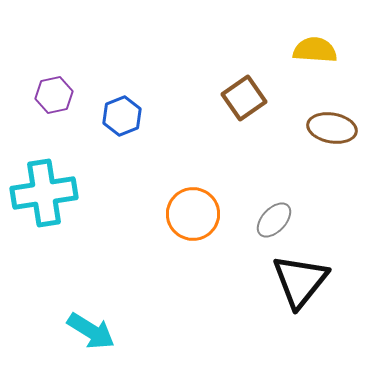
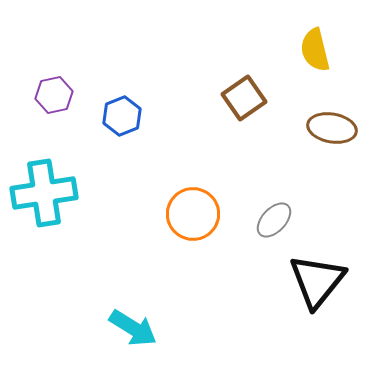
yellow semicircle: rotated 108 degrees counterclockwise
black triangle: moved 17 px right
cyan arrow: moved 42 px right, 3 px up
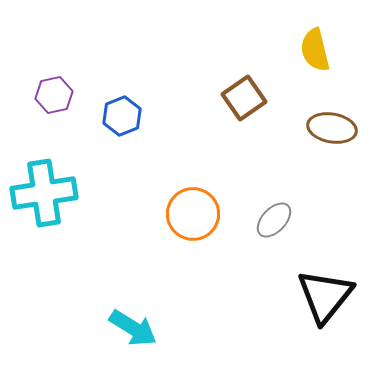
black triangle: moved 8 px right, 15 px down
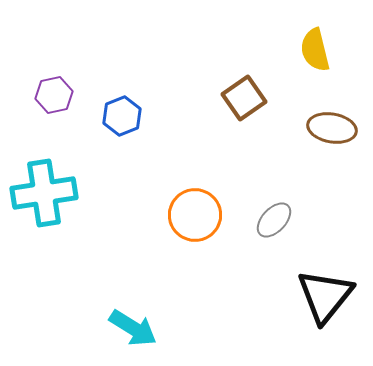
orange circle: moved 2 px right, 1 px down
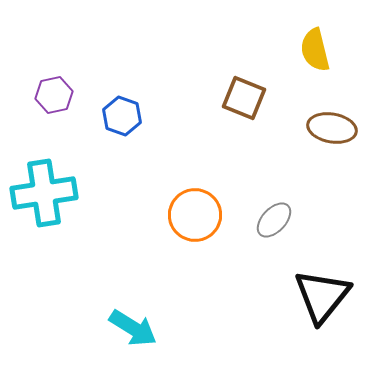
brown square: rotated 33 degrees counterclockwise
blue hexagon: rotated 18 degrees counterclockwise
black triangle: moved 3 px left
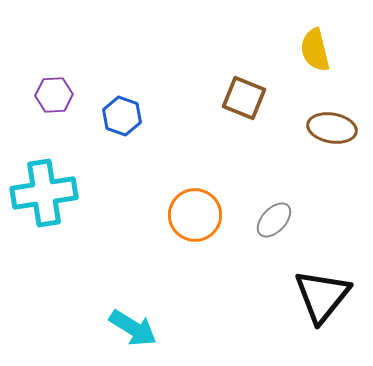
purple hexagon: rotated 9 degrees clockwise
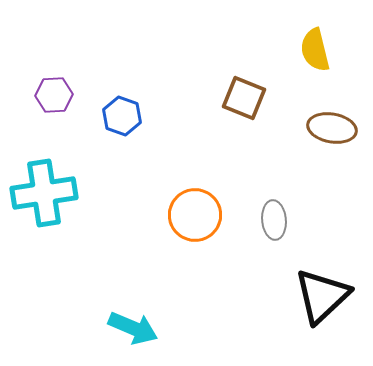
gray ellipse: rotated 48 degrees counterclockwise
black triangle: rotated 8 degrees clockwise
cyan arrow: rotated 9 degrees counterclockwise
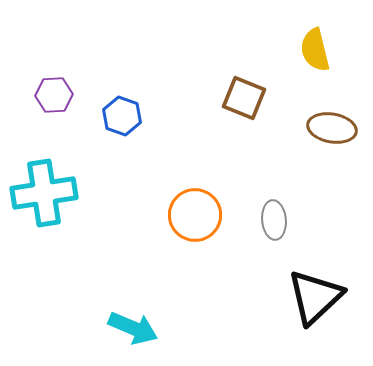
black triangle: moved 7 px left, 1 px down
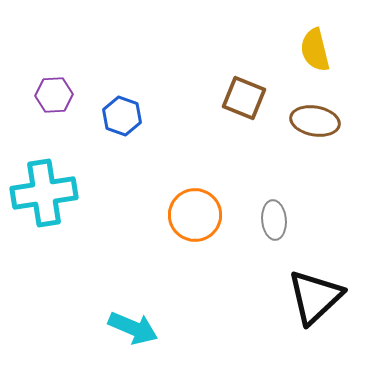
brown ellipse: moved 17 px left, 7 px up
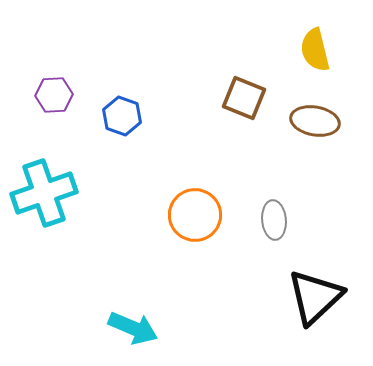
cyan cross: rotated 10 degrees counterclockwise
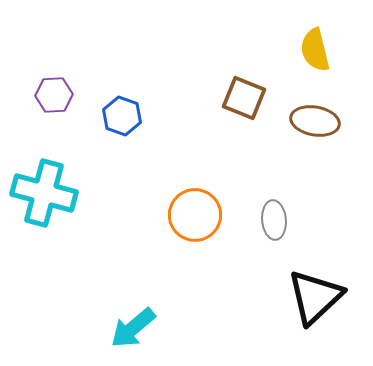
cyan cross: rotated 34 degrees clockwise
cyan arrow: rotated 117 degrees clockwise
